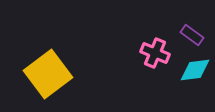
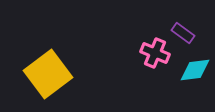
purple rectangle: moved 9 px left, 2 px up
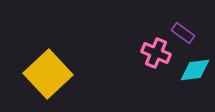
pink cross: moved 1 px right
yellow square: rotated 6 degrees counterclockwise
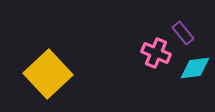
purple rectangle: rotated 15 degrees clockwise
cyan diamond: moved 2 px up
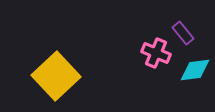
cyan diamond: moved 2 px down
yellow square: moved 8 px right, 2 px down
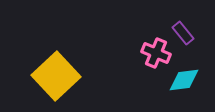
cyan diamond: moved 11 px left, 10 px down
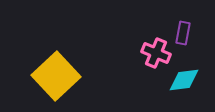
purple rectangle: rotated 50 degrees clockwise
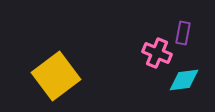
pink cross: moved 1 px right
yellow square: rotated 6 degrees clockwise
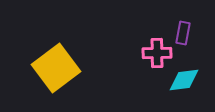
pink cross: rotated 24 degrees counterclockwise
yellow square: moved 8 px up
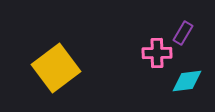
purple rectangle: rotated 20 degrees clockwise
cyan diamond: moved 3 px right, 1 px down
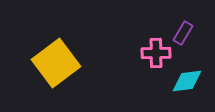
pink cross: moved 1 px left
yellow square: moved 5 px up
